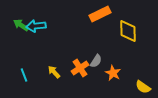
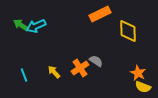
cyan arrow: rotated 18 degrees counterclockwise
gray semicircle: rotated 88 degrees counterclockwise
orange star: moved 25 px right
yellow semicircle: rotated 14 degrees counterclockwise
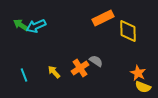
orange rectangle: moved 3 px right, 4 px down
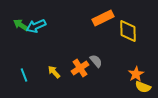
gray semicircle: rotated 16 degrees clockwise
orange star: moved 2 px left, 1 px down; rotated 14 degrees clockwise
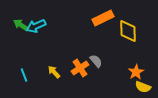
orange star: moved 2 px up
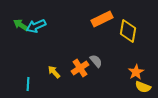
orange rectangle: moved 1 px left, 1 px down
yellow diamond: rotated 10 degrees clockwise
cyan line: moved 4 px right, 9 px down; rotated 24 degrees clockwise
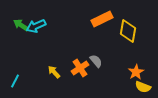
cyan line: moved 13 px left, 3 px up; rotated 24 degrees clockwise
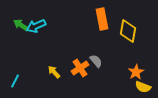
orange rectangle: rotated 75 degrees counterclockwise
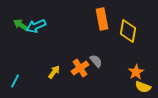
yellow arrow: rotated 80 degrees clockwise
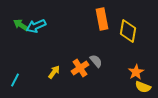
cyan line: moved 1 px up
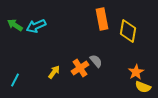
green arrow: moved 6 px left
